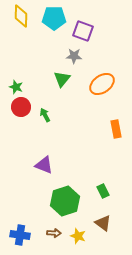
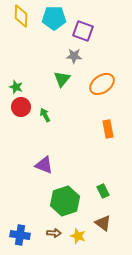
orange rectangle: moved 8 px left
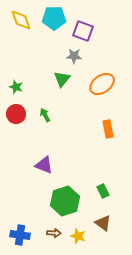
yellow diamond: moved 4 px down; rotated 20 degrees counterclockwise
red circle: moved 5 px left, 7 px down
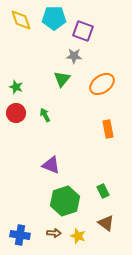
red circle: moved 1 px up
purple triangle: moved 7 px right
brown triangle: moved 3 px right
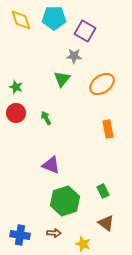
purple square: moved 2 px right; rotated 10 degrees clockwise
green arrow: moved 1 px right, 3 px down
yellow star: moved 5 px right, 8 px down
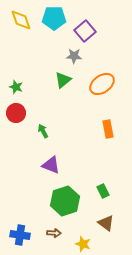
purple square: rotated 20 degrees clockwise
green triangle: moved 1 px right, 1 px down; rotated 12 degrees clockwise
green arrow: moved 3 px left, 13 px down
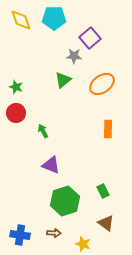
purple square: moved 5 px right, 7 px down
orange rectangle: rotated 12 degrees clockwise
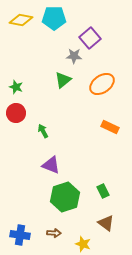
yellow diamond: rotated 60 degrees counterclockwise
orange rectangle: moved 2 px right, 2 px up; rotated 66 degrees counterclockwise
green hexagon: moved 4 px up
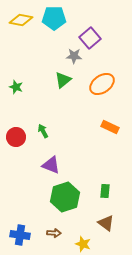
red circle: moved 24 px down
green rectangle: moved 2 px right; rotated 32 degrees clockwise
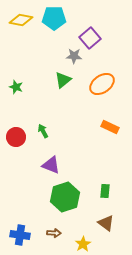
yellow star: rotated 21 degrees clockwise
